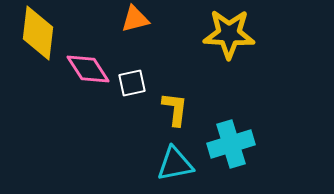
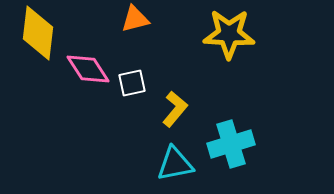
yellow L-shape: rotated 33 degrees clockwise
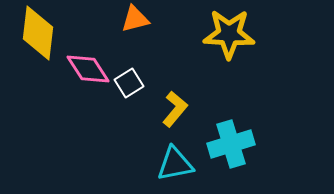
white square: moved 3 px left; rotated 20 degrees counterclockwise
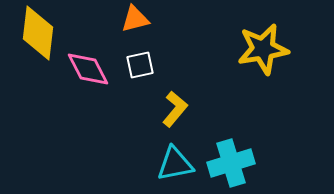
yellow star: moved 34 px right, 15 px down; rotated 12 degrees counterclockwise
pink diamond: rotated 6 degrees clockwise
white square: moved 11 px right, 18 px up; rotated 20 degrees clockwise
cyan cross: moved 19 px down
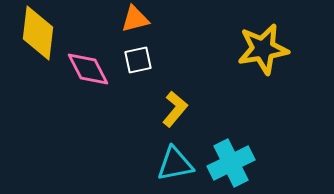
white square: moved 2 px left, 5 px up
cyan cross: rotated 9 degrees counterclockwise
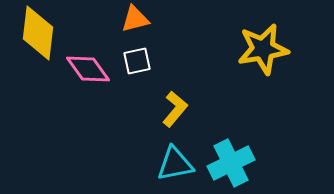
white square: moved 1 px left, 1 px down
pink diamond: rotated 9 degrees counterclockwise
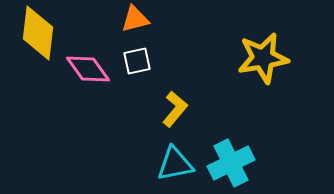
yellow star: moved 9 px down
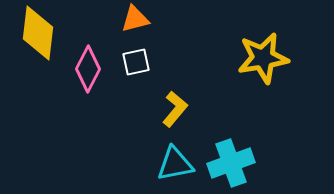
white square: moved 1 px left, 1 px down
pink diamond: rotated 63 degrees clockwise
cyan cross: rotated 6 degrees clockwise
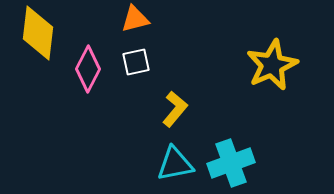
yellow star: moved 9 px right, 7 px down; rotated 15 degrees counterclockwise
